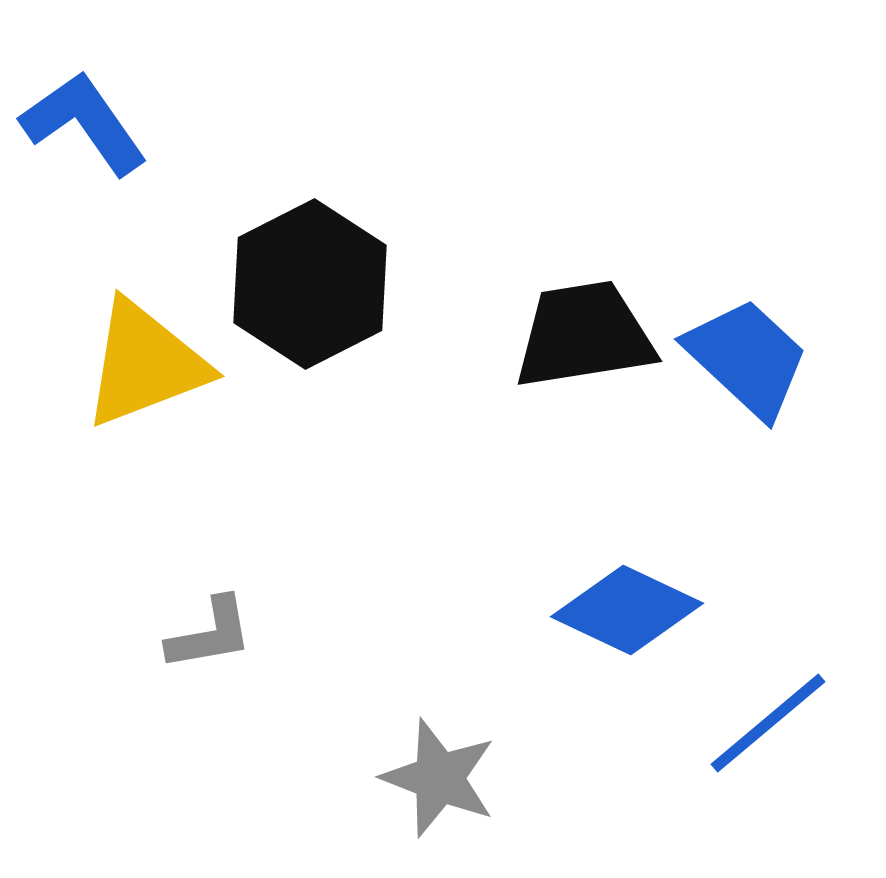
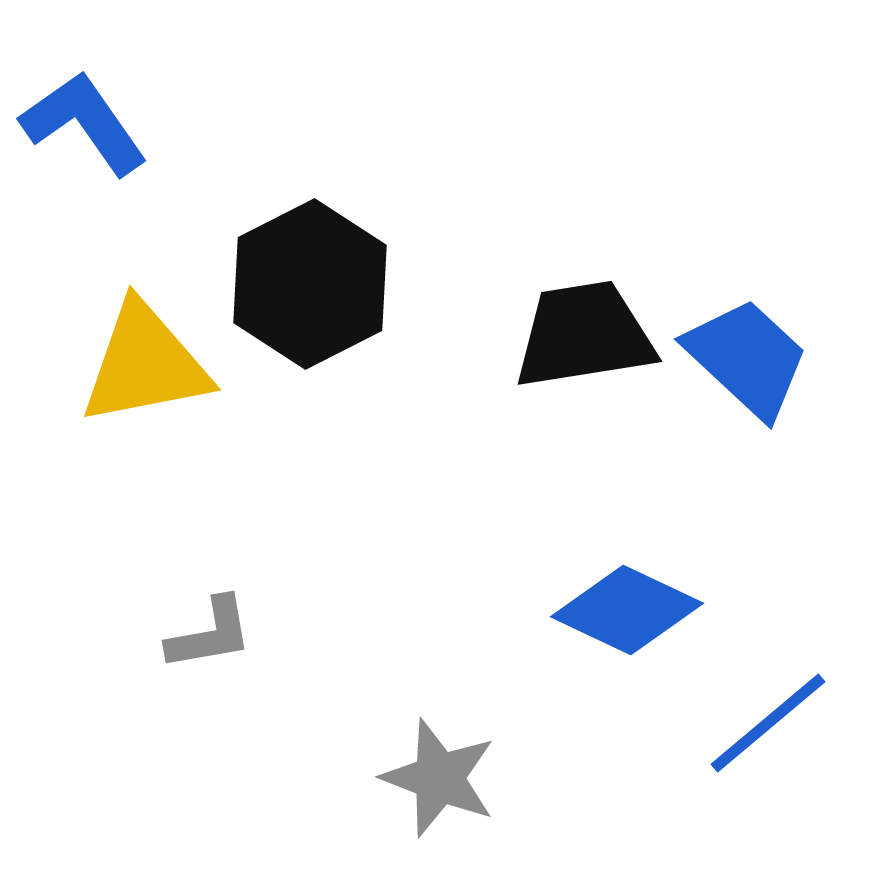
yellow triangle: rotated 10 degrees clockwise
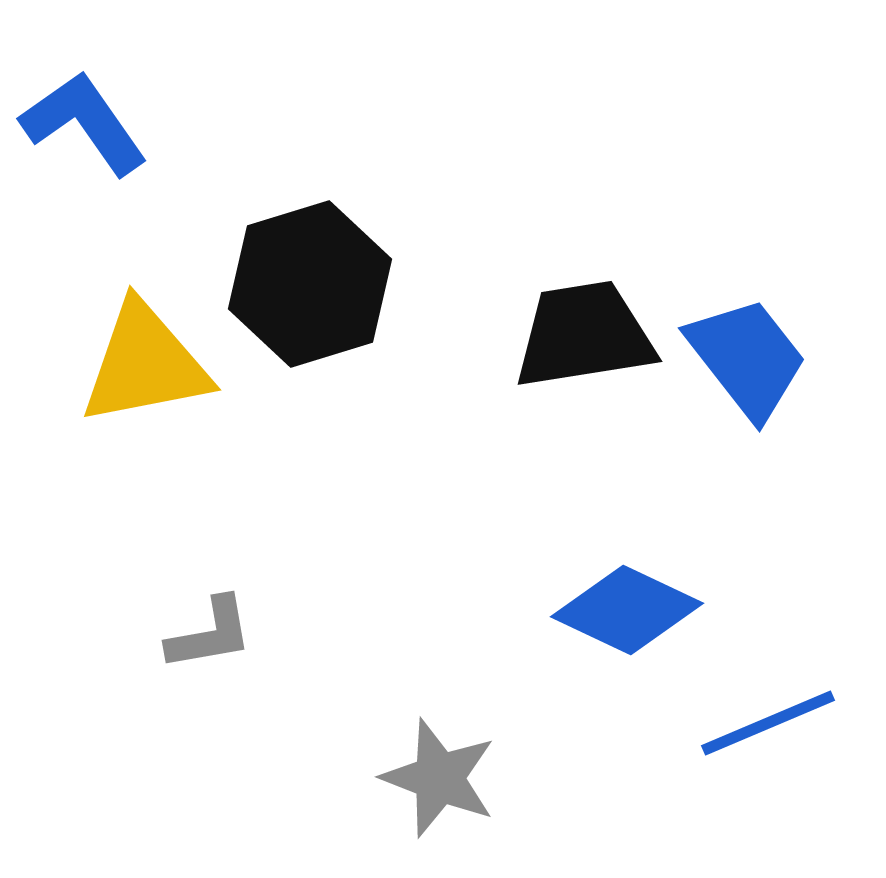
black hexagon: rotated 10 degrees clockwise
blue trapezoid: rotated 9 degrees clockwise
blue line: rotated 17 degrees clockwise
